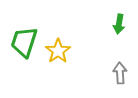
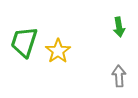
green arrow: moved 3 px down; rotated 18 degrees counterclockwise
gray arrow: moved 1 px left, 3 px down
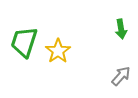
green arrow: moved 2 px right, 2 px down
gray arrow: moved 2 px right; rotated 45 degrees clockwise
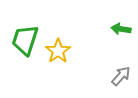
green arrow: rotated 108 degrees clockwise
green trapezoid: moved 1 px right, 2 px up
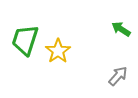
green arrow: rotated 24 degrees clockwise
gray arrow: moved 3 px left
